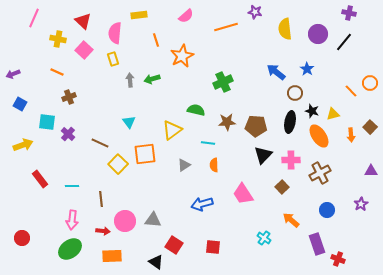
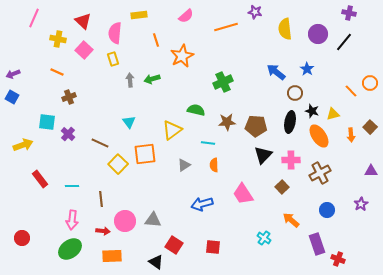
blue square at (20, 104): moved 8 px left, 7 px up
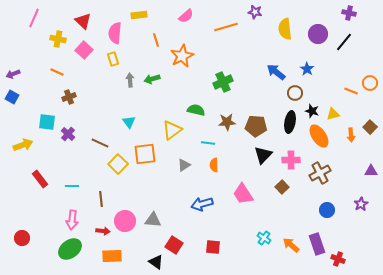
orange line at (351, 91): rotated 24 degrees counterclockwise
orange arrow at (291, 220): moved 25 px down
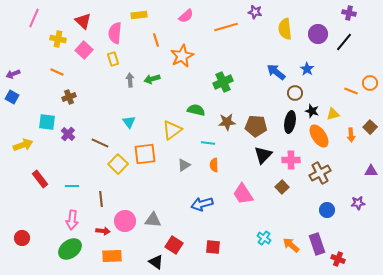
purple star at (361, 204): moved 3 px left, 1 px up; rotated 24 degrees clockwise
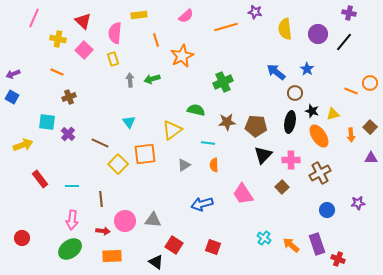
purple triangle at (371, 171): moved 13 px up
red square at (213, 247): rotated 14 degrees clockwise
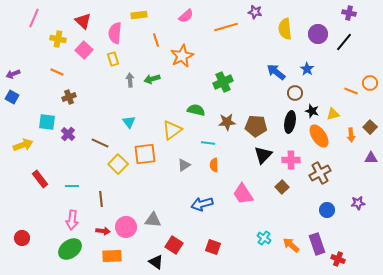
pink circle at (125, 221): moved 1 px right, 6 px down
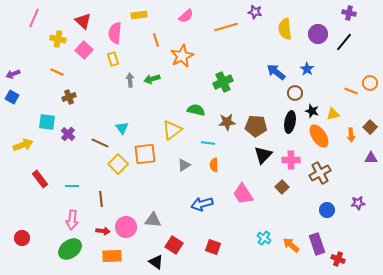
cyan triangle at (129, 122): moved 7 px left, 6 px down
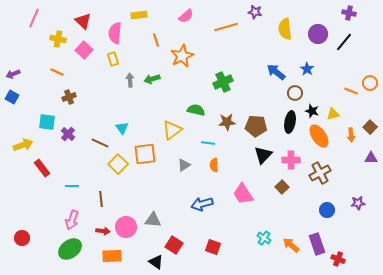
red rectangle at (40, 179): moved 2 px right, 11 px up
pink arrow at (72, 220): rotated 12 degrees clockwise
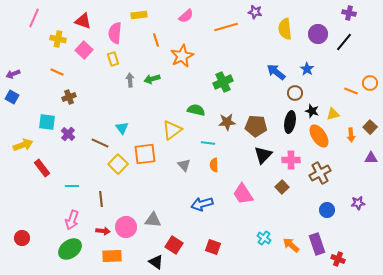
red triangle at (83, 21): rotated 24 degrees counterclockwise
gray triangle at (184, 165): rotated 40 degrees counterclockwise
